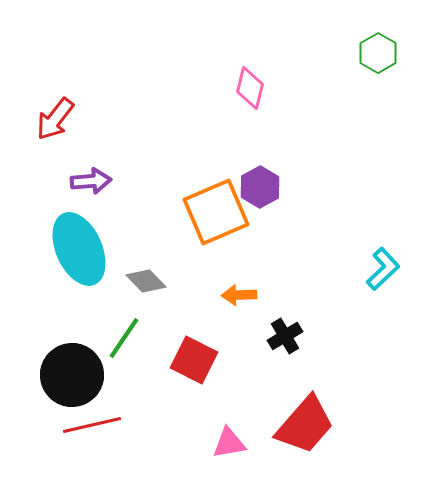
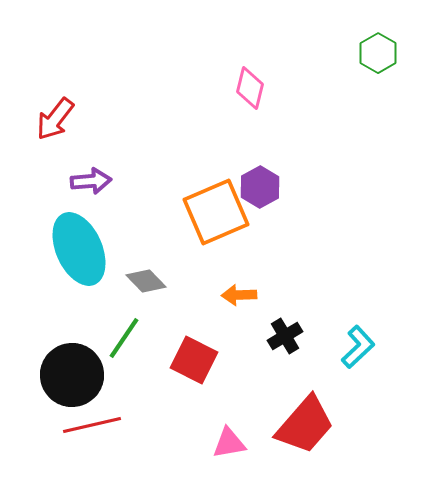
cyan L-shape: moved 25 px left, 78 px down
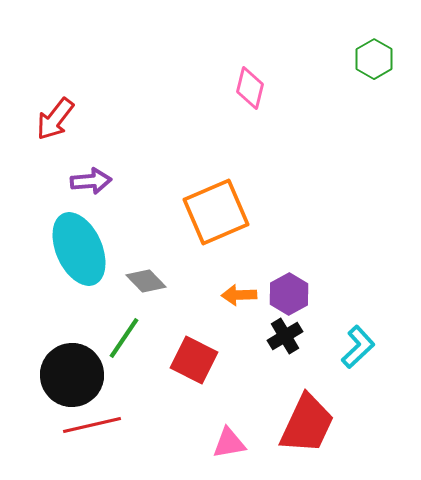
green hexagon: moved 4 px left, 6 px down
purple hexagon: moved 29 px right, 107 px down
red trapezoid: moved 2 px right, 1 px up; rotated 16 degrees counterclockwise
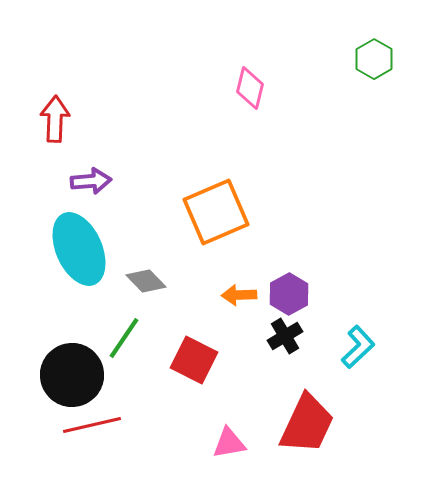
red arrow: rotated 144 degrees clockwise
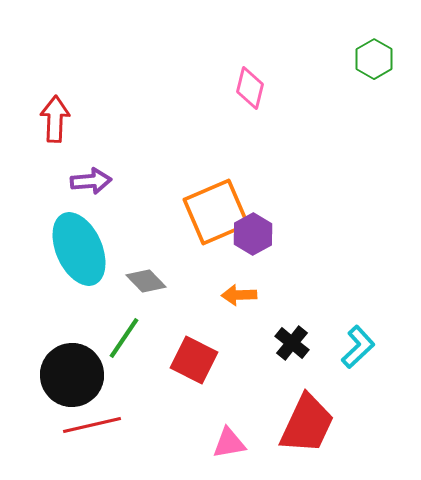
purple hexagon: moved 36 px left, 60 px up
black cross: moved 7 px right, 7 px down; rotated 20 degrees counterclockwise
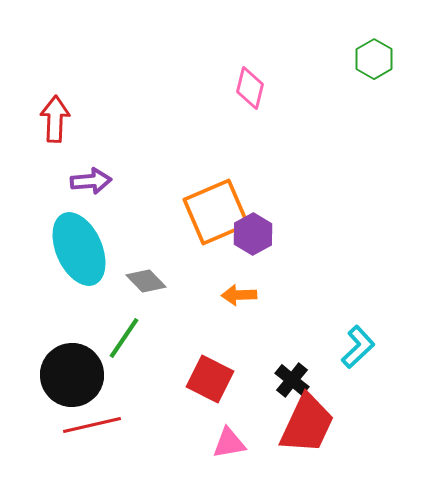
black cross: moved 37 px down
red square: moved 16 px right, 19 px down
